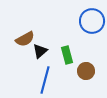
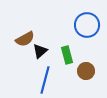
blue circle: moved 5 px left, 4 px down
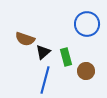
blue circle: moved 1 px up
brown semicircle: rotated 48 degrees clockwise
black triangle: moved 3 px right, 1 px down
green rectangle: moved 1 px left, 2 px down
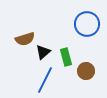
brown semicircle: rotated 36 degrees counterclockwise
blue line: rotated 12 degrees clockwise
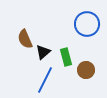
brown semicircle: rotated 84 degrees clockwise
brown circle: moved 1 px up
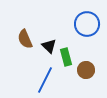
black triangle: moved 6 px right, 6 px up; rotated 35 degrees counterclockwise
